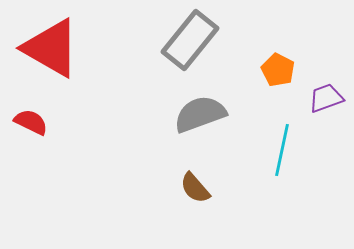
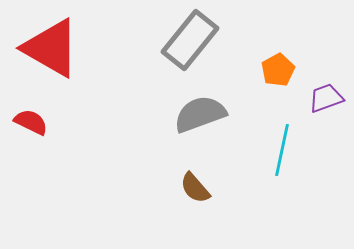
orange pentagon: rotated 16 degrees clockwise
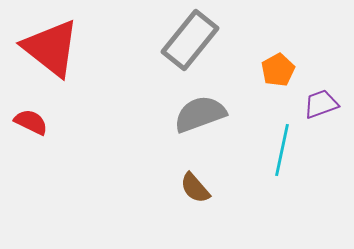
red triangle: rotated 8 degrees clockwise
purple trapezoid: moved 5 px left, 6 px down
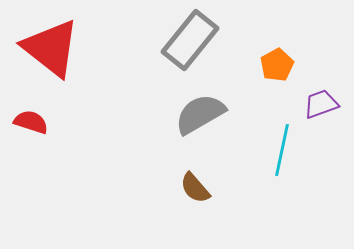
orange pentagon: moved 1 px left, 5 px up
gray semicircle: rotated 10 degrees counterclockwise
red semicircle: rotated 8 degrees counterclockwise
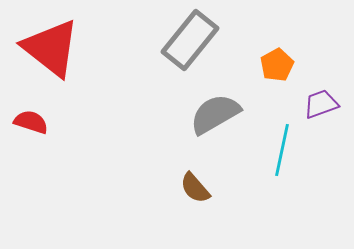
gray semicircle: moved 15 px right
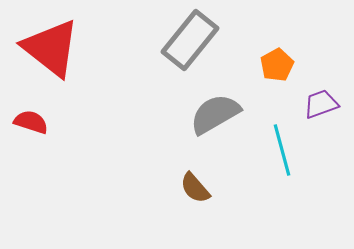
cyan line: rotated 27 degrees counterclockwise
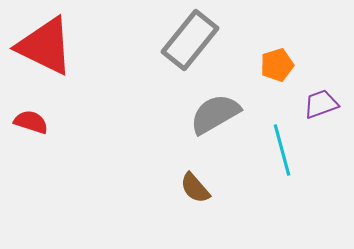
red triangle: moved 6 px left, 2 px up; rotated 12 degrees counterclockwise
orange pentagon: rotated 12 degrees clockwise
